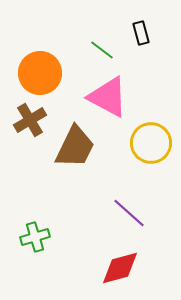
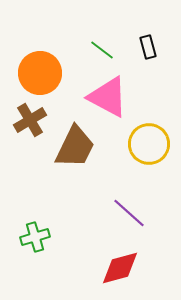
black rectangle: moved 7 px right, 14 px down
yellow circle: moved 2 px left, 1 px down
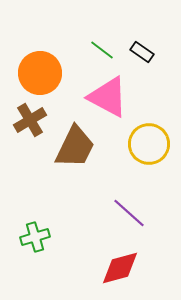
black rectangle: moved 6 px left, 5 px down; rotated 40 degrees counterclockwise
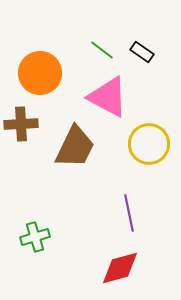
brown cross: moved 9 px left, 4 px down; rotated 28 degrees clockwise
purple line: rotated 36 degrees clockwise
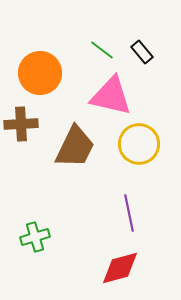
black rectangle: rotated 15 degrees clockwise
pink triangle: moved 3 px right, 1 px up; rotated 15 degrees counterclockwise
yellow circle: moved 10 px left
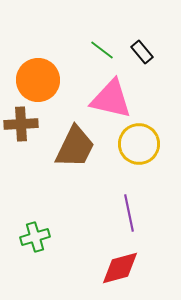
orange circle: moved 2 px left, 7 px down
pink triangle: moved 3 px down
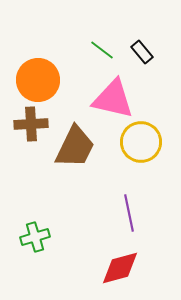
pink triangle: moved 2 px right
brown cross: moved 10 px right
yellow circle: moved 2 px right, 2 px up
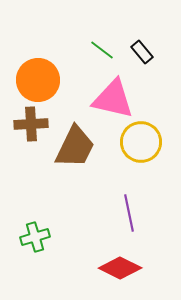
red diamond: rotated 42 degrees clockwise
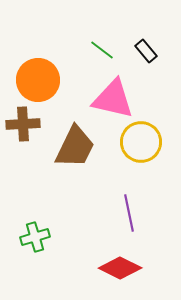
black rectangle: moved 4 px right, 1 px up
brown cross: moved 8 px left
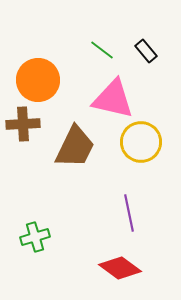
red diamond: rotated 9 degrees clockwise
